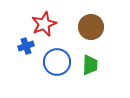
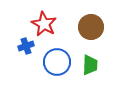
red star: rotated 20 degrees counterclockwise
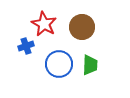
brown circle: moved 9 px left
blue circle: moved 2 px right, 2 px down
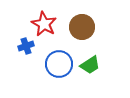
green trapezoid: rotated 55 degrees clockwise
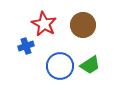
brown circle: moved 1 px right, 2 px up
blue circle: moved 1 px right, 2 px down
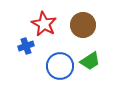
green trapezoid: moved 4 px up
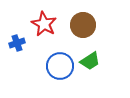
blue cross: moved 9 px left, 3 px up
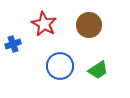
brown circle: moved 6 px right
blue cross: moved 4 px left, 1 px down
green trapezoid: moved 8 px right, 9 px down
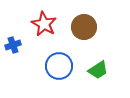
brown circle: moved 5 px left, 2 px down
blue cross: moved 1 px down
blue circle: moved 1 px left
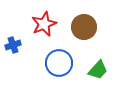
red star: rotated 20 degrees clockwise
blue circle: moved 3 px up
green trapezoid: rotated 15 degrees counterclockwise
